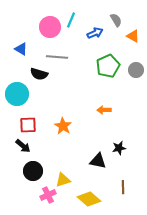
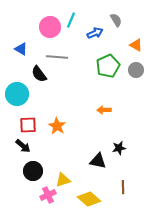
orange triangle: moved 3 px right, 9 px down
black semicircle: rotated 36 degrees clockwise
orange star: moved 6 px left
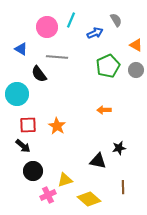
pink circle: moved 3 px left
yellow triangle: moved 2 px right
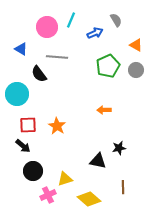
yellow triangle: moved 1 px up
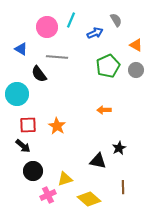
black star: rotated 16 degrees counterclockwise
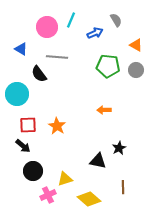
green pentagon: rotated 30 degrees clockwise
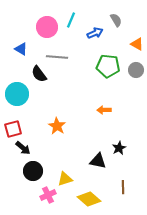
orange triangle: moved 1 px right, 1 px up
red square: moved 15 px left, 4 px down; rotated 12 degrees counterclockwise
black arrow: moved 2 px down
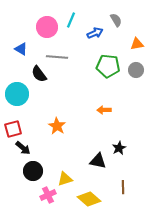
orange triangle: rotated 40 degrees counterclockwise
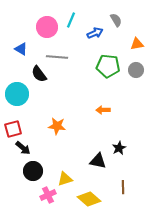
orange arrow: moved 1 px left
orange star: rotated 24 degrees counterclockwise
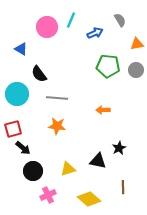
gray semicircle: moved 4 px right
gray line: moved 41 px down
yellow triangle: moved 3 px right, 10 px up
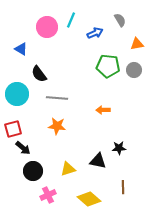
gray circle: moved 2 px left
black star: rotated 24 degrees clockwise
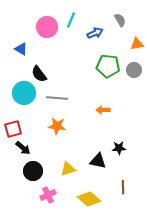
cyan circle: moved 7 px right, 1 px up
